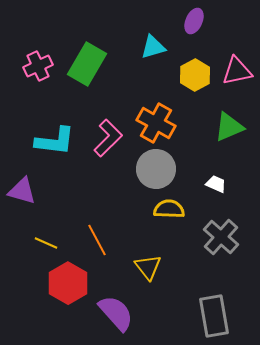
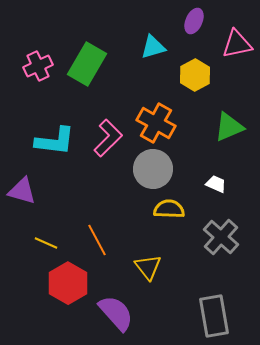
pink triangle: moved 27 px up
gray circle: moved 3 px left
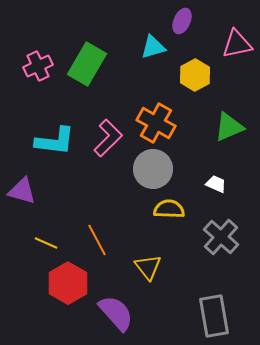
purple ellipse: moved 12 px left
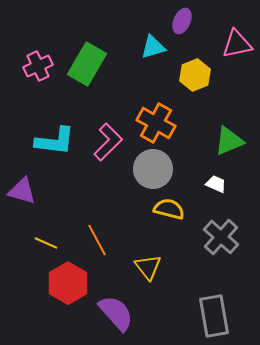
yellow hexagon: rotated 8 degrees clockwise
green triangle: moved 14 px down
pink L-shape: moved 4 px down
yellow semicircle: rotated 12 degrees clockwise
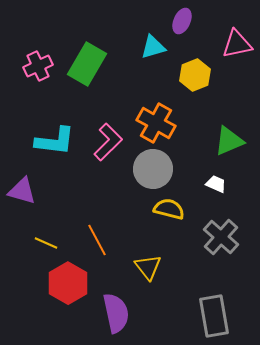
purple semicircle: rotated 30 degrees clockwise
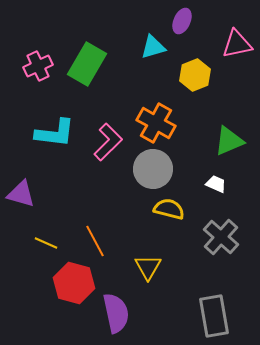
cyan L-shape: moved 8 px up
purple triangle: moved 1 px left, 3 px down
orange line: moved 2 px left, 1 px down
yellow triangle: rotated 8 degrees clockwise
red hexagon: moved 6 px right; rotated 15 degrees counterclockwise
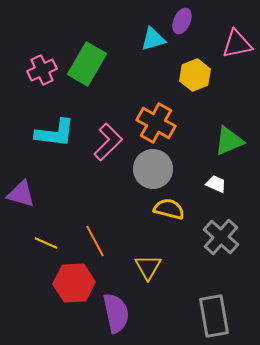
cyan triangle: moved 8 px up
pink cross: moved 4 px right, 4 px down
red hexagon: rotated 18 degrees counterclockwise
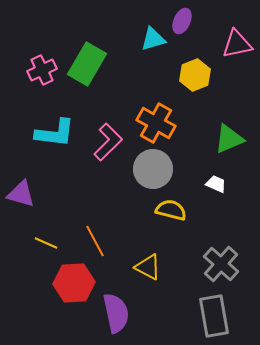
green triangle: moved 2 px up
yellow semicircle: moved 2 px right, 1 px down
gray cross: moved 27 px down
yellow triangle: rotated 32 degrees counterclockwise
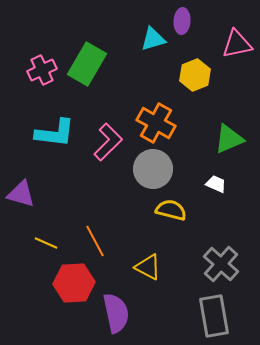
purple ellipse: rotated 20 degrees counterclockwise
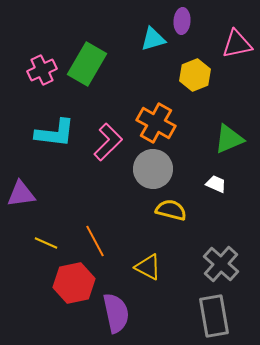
purple triangle: rotated 24 degrees counterclockwise
red hexagon: rotated 9 degrees counterclockwise
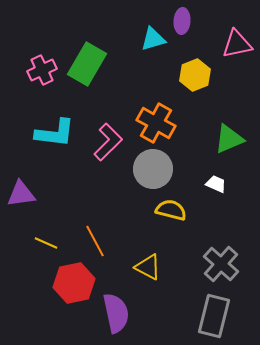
gray rectangle: rotated 24 degrees clockwise
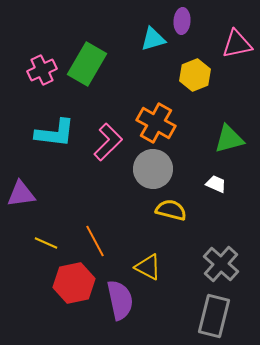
green triangle: rotated 8 degrees clockwise
purple semicircle: moved 4 px right, 13 px up
